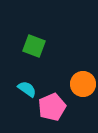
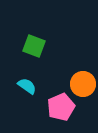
cyan semicircle: moved 3 px up
pink pentagon: moved 9 px right
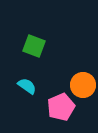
orange circle: moved 1 px down
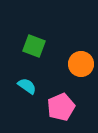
orange circle: moved 2 px left, 21 px up
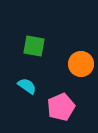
green square: rotated 10 degrees counterclockwise
